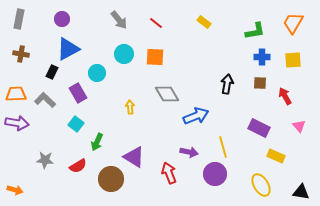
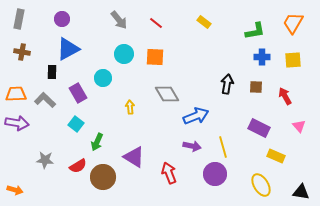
brown cross at (21, 54): moved 1 px right, 2 px up
black rectangle at (52, 72): rotated 24 degrees counterclockwise
cyan circle at (97, 73): moved 6 px right, 5 px down
brown square at (260, 83): moved 4 px left, 4 px down
purple arrow at (189, 152): moved 3 px right, 6 px up
brown circle at (111, 179): moved 8 px left, 2 px up
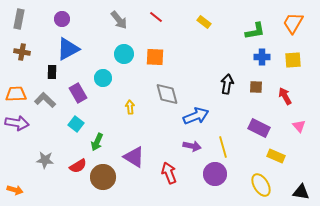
red line at (156, 23): moved 6 px up
gray diamond at (167, 94): rotated 15 degrees clockwise
